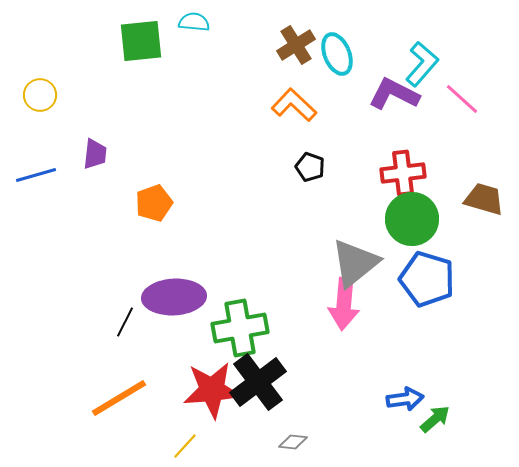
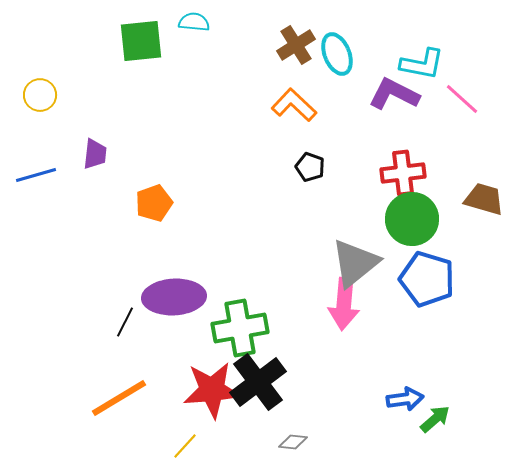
cyan L-shape: rotated 60 degrees clockwise
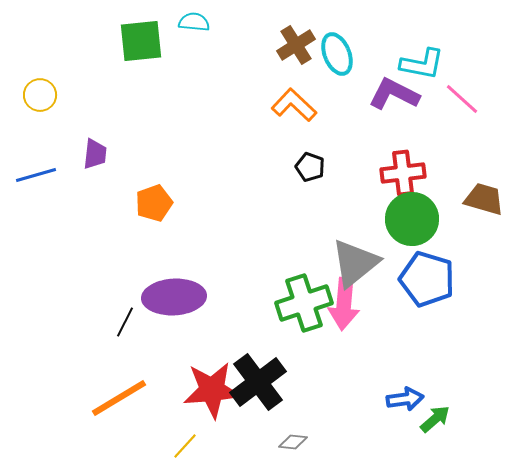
green cross: moved 64 px right, 25 px up; rotated 8 degrees counterclockwise
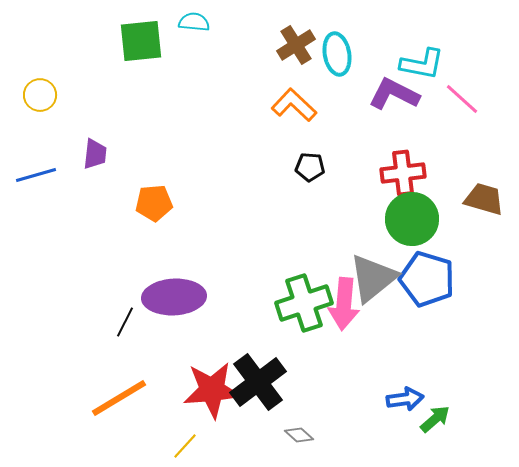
cyan ellipse: rotated 12 degrees clockwise
black pentagon: rotated 16 degrees counterclockwise
orange pentagon: rotated 15 degrees clockwise
gray triangle: moved 18 px right, 15 px down
gray diamond: moved 6 px right, 7 px up; rotated 36 degrees clockwise
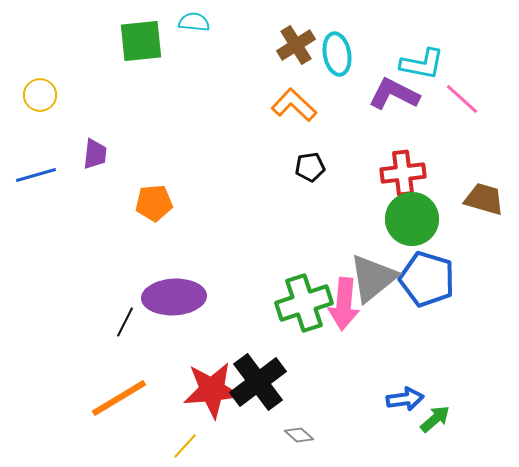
black pentagon: rotated 12 degrees counterclockwise
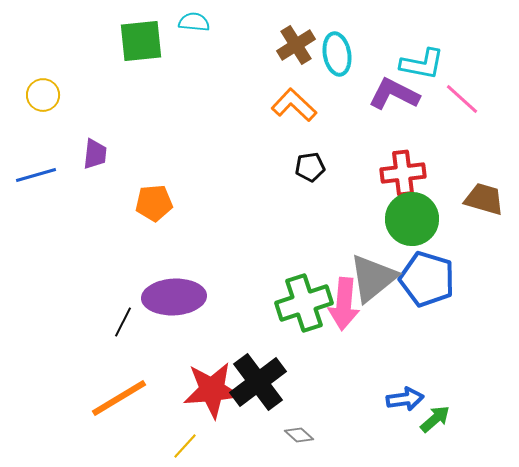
yellow circle: moved 3 px right
black line: moved 2 px left
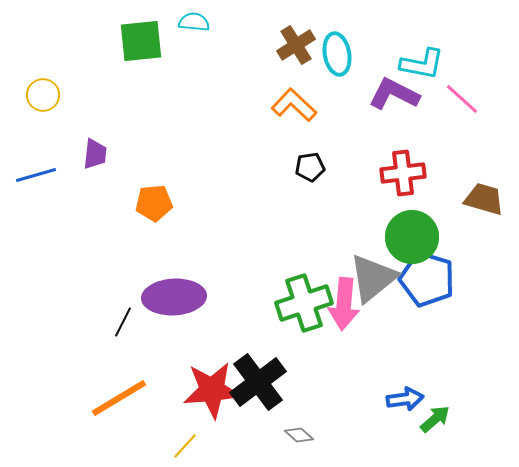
green circle: moved 18 px down
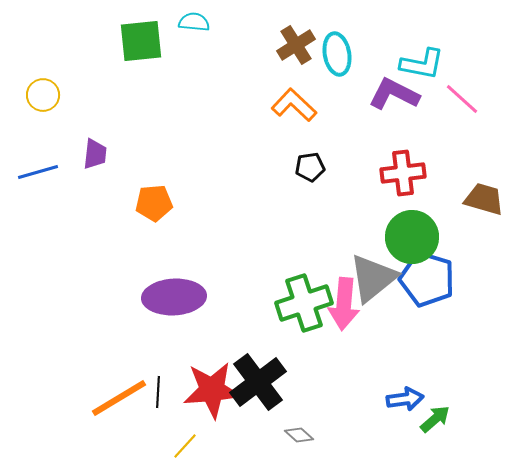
blue line: moved 2 px right, 3 px up
black line: moved 35 px right, 70 px down; rotated 24 degrees counterclockwise
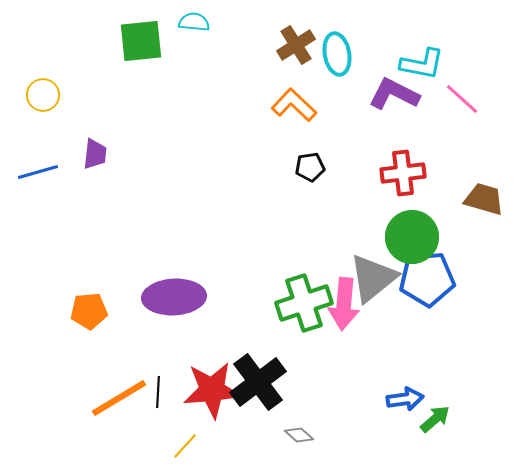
orange pentagon: moved 65 px left, 108 px down
blue pentagon: rotated 22 degrees counterclockwise
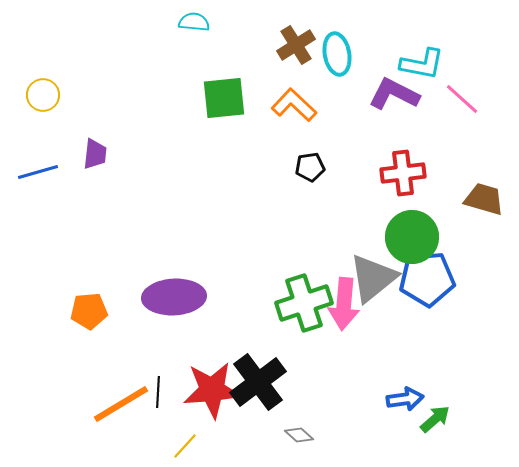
green square: moved 83 px right, 57 px down
orange line: moved 2 px right, 6 px down
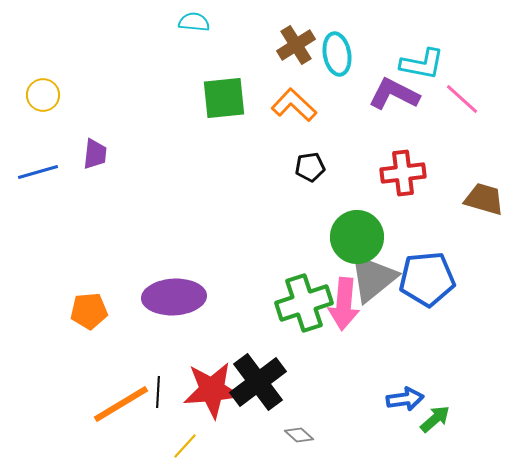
green circle: moved 55 px left
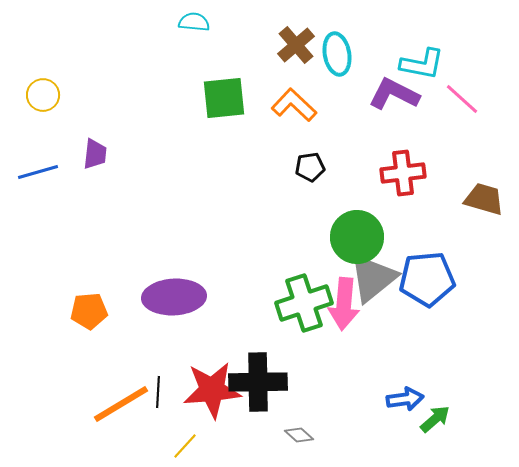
brown cross: rotated 9 degrees counterclockwise
black cross: rotated 36 degrees clockwise
